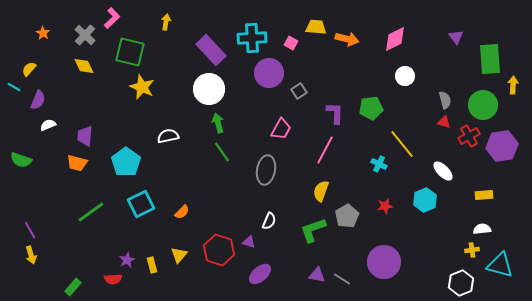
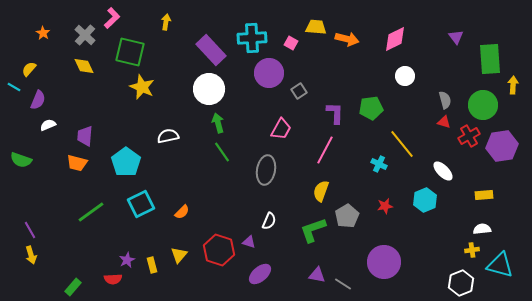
gray line at (342, 279): moved 1 px right, 5 px down
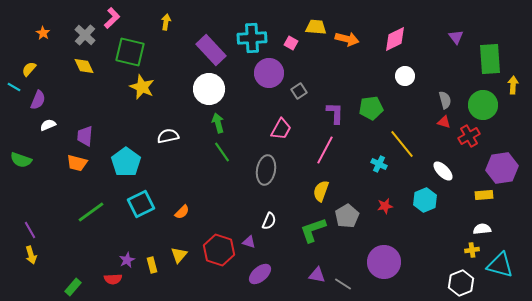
purple hexagon at (502, 146): moved 22 px down
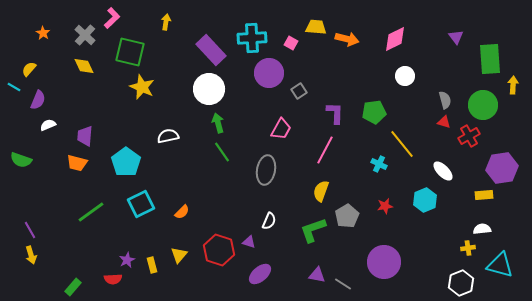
green pentagon at (371, 108): moved 3 px right, 4 px down
yellow cross at (472, 250): moved 4 px left, 2 px up
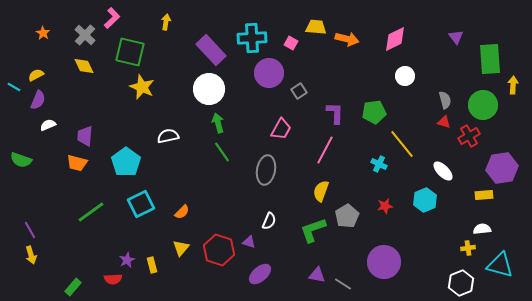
yellow semicircle at (29, 69): moved 7 px right, 6 px down; rotated 21 degrees clockwise
yellow triangle at (179, 255): moved 2 px right, 7 px up
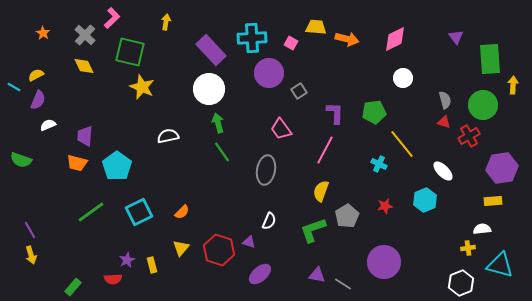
white circle at (405, 76): moved 2 px left, 2 px down
pink trapezoid at (281, 129): rotated 115 degrees clockwise
cyan pentagon at (126, 162): moved 9 px left, 4 px down
yellow rectangle at (484, 195): moved 9 px right, 6 px down
cyan square at (141, 204): moved 2 px left, 8 px down
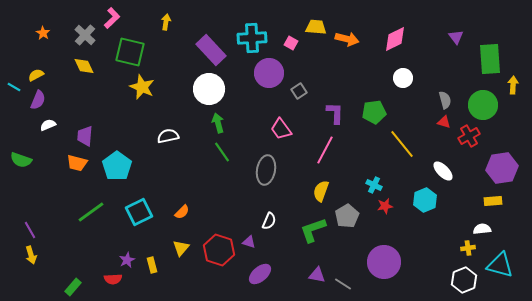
cyan cross at (379, 164): moved 5 px left, 21 px down
white hexagon at (461, 283): moved 3 px right, 3 px up
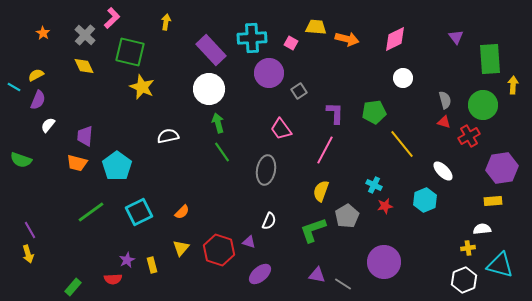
white semicircle at (48, 125): rotated 28 degrees counterclockwise
yellow arrow at (31, 255): moved 3 px left, 1 px up
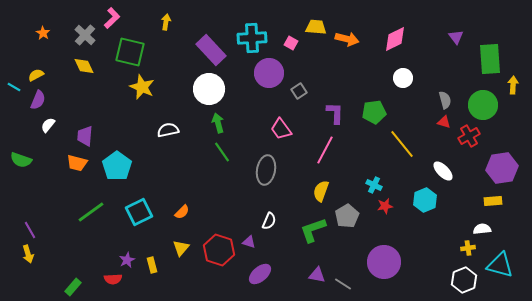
white semicircle at (168, 136): moved 6 px up
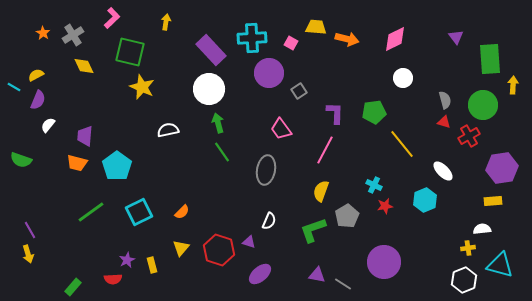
gray cross at (85, 35): moved 12 px left; rotated 15 degrees clockwise
